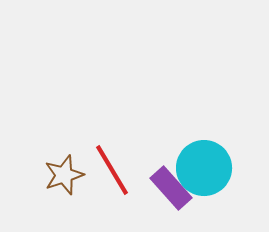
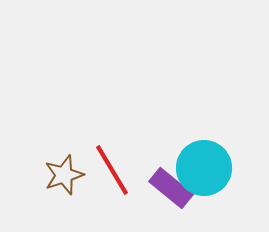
purple rectangle: rotated 9 degrees counterclockwise
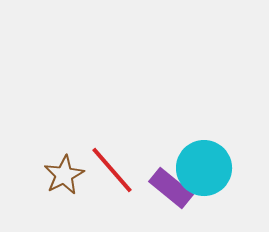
red line: rotated 10 degrees counterclockwise
brown star: rotated 9 degrees counterclockwise
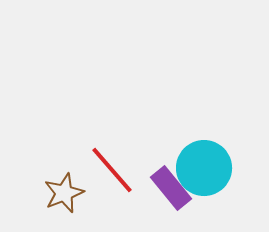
brown star: moved 18 px down; rotated 6 degrees clockwise
purple rectangle: rotated 12 degrees clockwise
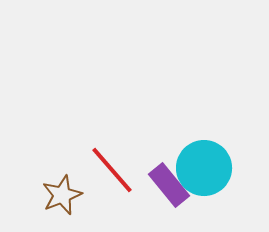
purple rectangle: moved 2 px left, 3 px up
brown star: moved 2 px left, 2 px down
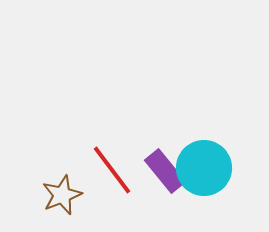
red line: rotated 4 degrees clockwise
purple rectangle: moved 4 px left, 14 px up
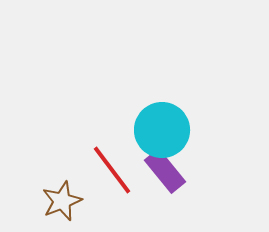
cyan circle: moved 42 px left, 38 px up
brown star: moved 6 px down
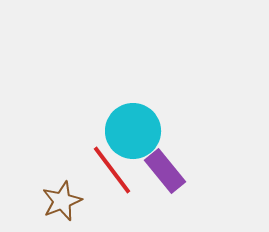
cyan circle: moved 29 px left, 1 px down
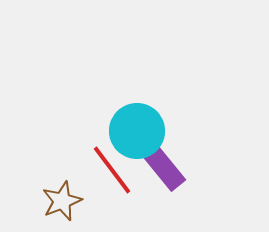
cyan circle: moved 4 px right
purple rectangle: moved 2 px up
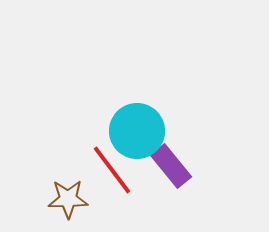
purple rectangle: moved 6 px right, 3 px up
brown star: moved 6 px right, 2 px up; rotated 21 degrees clockwise
